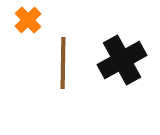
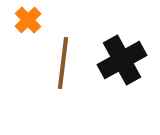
brown line: rotated 6 degrees clockwise
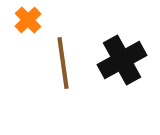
brown line: rotated 15 degrees counterclockwise
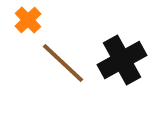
brown line: rotated 39 degrees counterclockwise
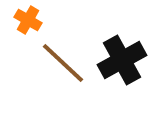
orange cross: rotated 16 degrees counterclockwise
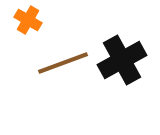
brown line: rotated 63 degrees counterclockwise
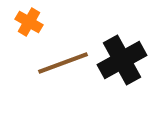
orange cross: moved 1 px right, 2 px down
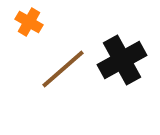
brown line: moved 6 px down; rotated 21 degrees counterclockwise
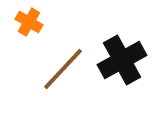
brown line: rotated 6 degrees counterclockwise
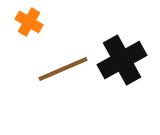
brown line: rotated 24 degrees clockwise
